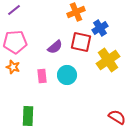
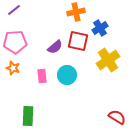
orange cross: rotated 12 degrees clockwise
red square: moved 3 px left, 1 px up
orange star: moved 1 px down
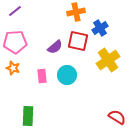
purple line: moved 1 px right, 1 px down
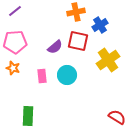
blue cross: moved 3 px up
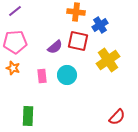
orange cross: rotated 18 degrees clockwise
red semicircle: rotated 102 degrees clockwise
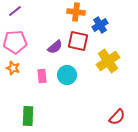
yellow cross: moved 1 px down
